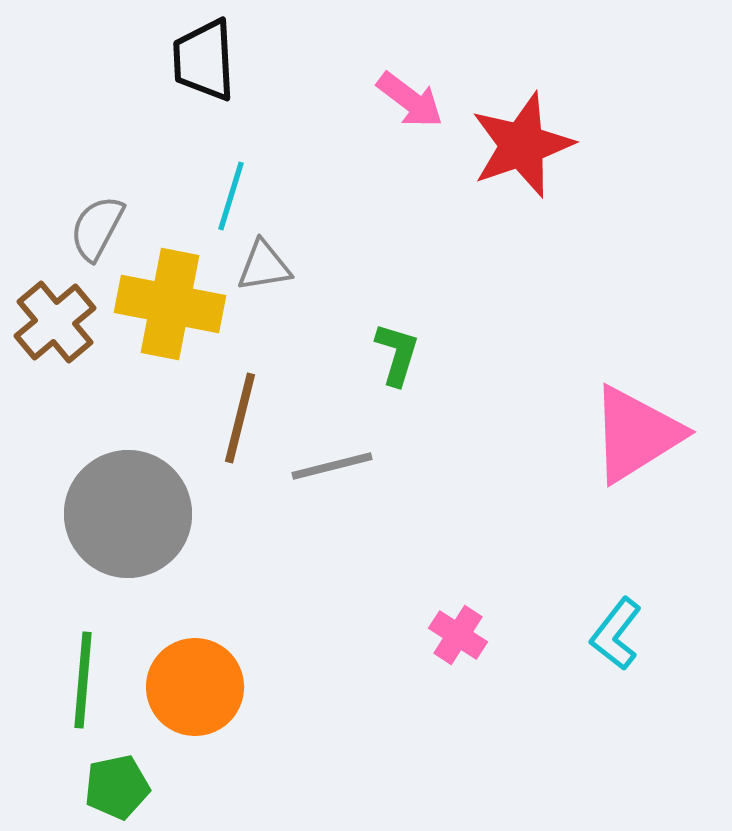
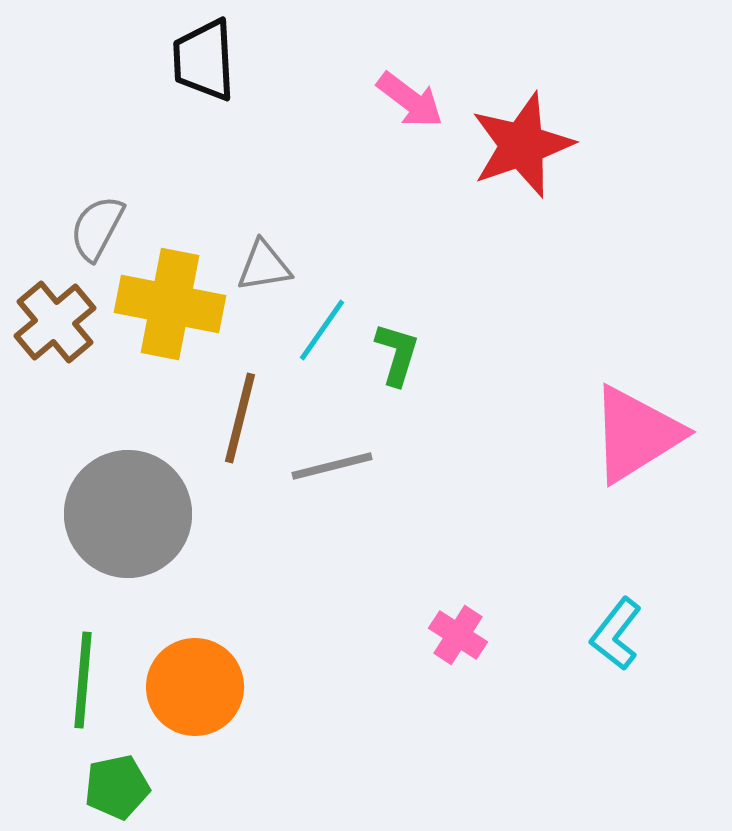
cyan line: moved 91 px right, 134 px down; rotated 18 degrees clockwise
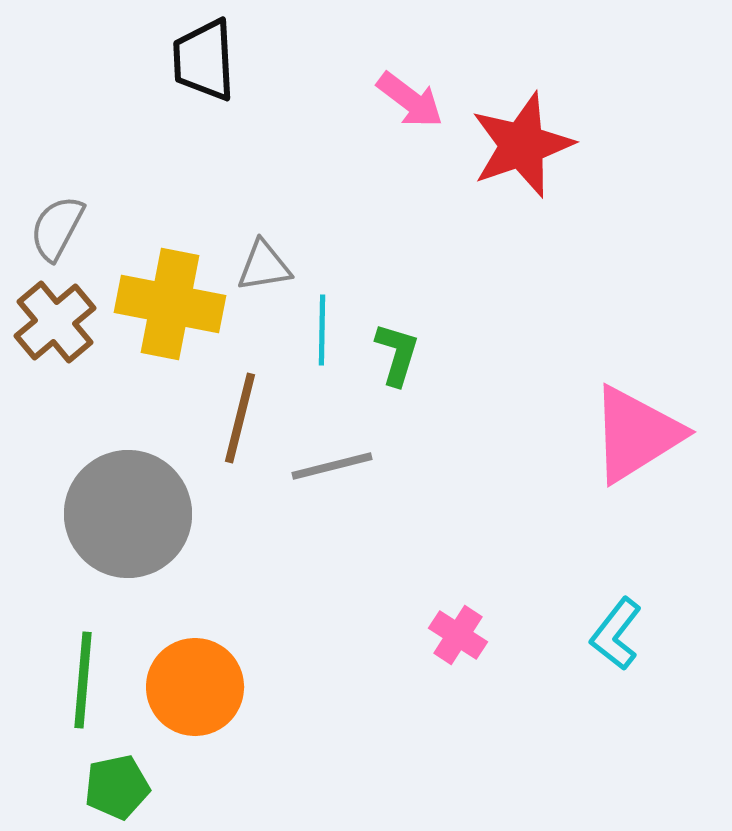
gray semicircle: moved 40 px left
cyan line: rotated 34 degrees counterclockwise
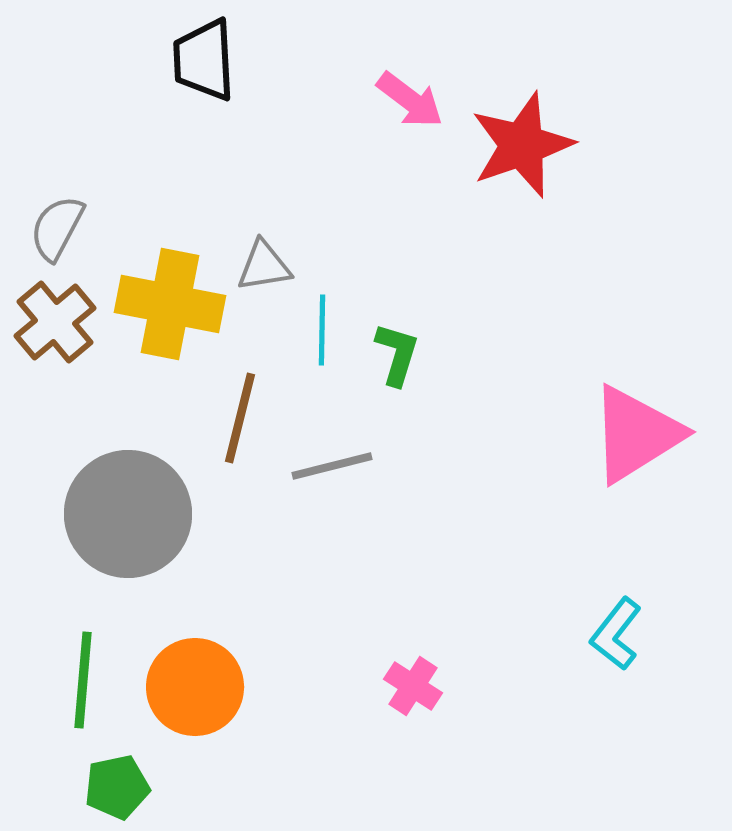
pink cross: moved 45 px left, 51 px down
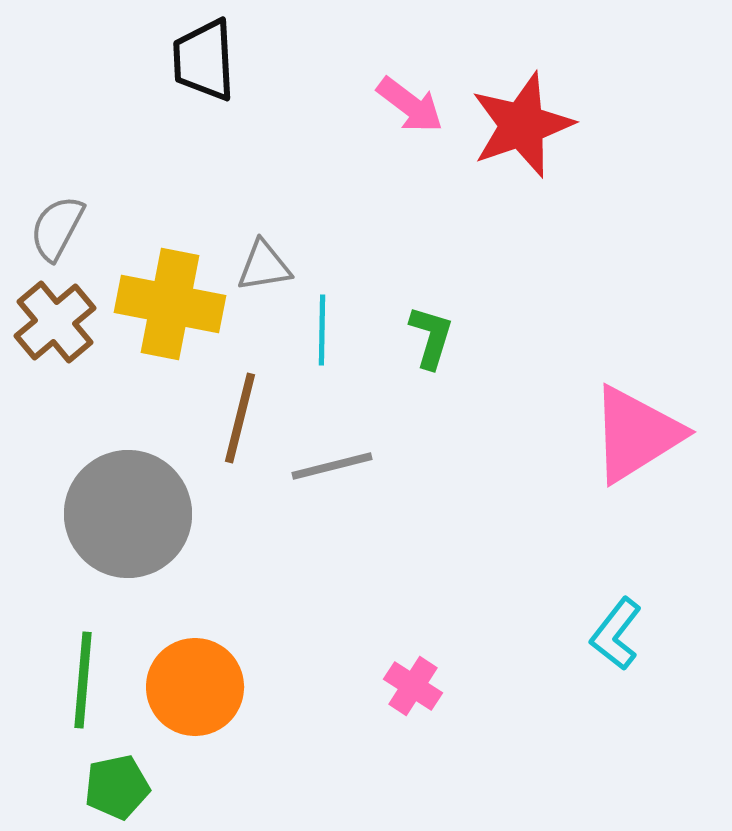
pink arrow: moved 5 px down
red star: moved 20 px up
green L-shape: moved 34 px right, 17 px up
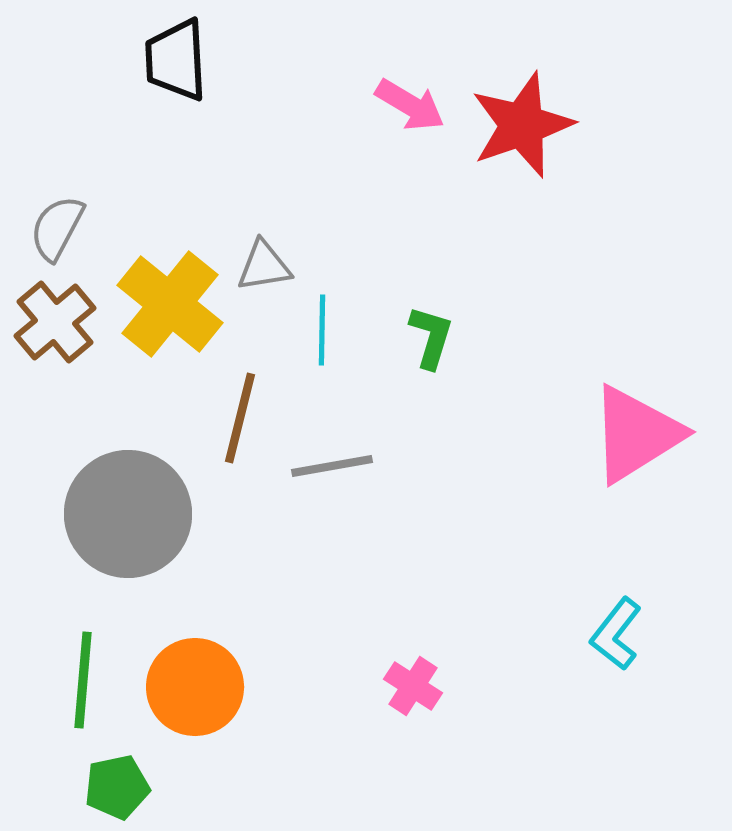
black trapezoid: moved 28 px left
pink arrow: rotated 6 degrees counterclockwise
yellow cross: rotated 28 degrees clockwise
gray line: rotated 4 degrees clockwise
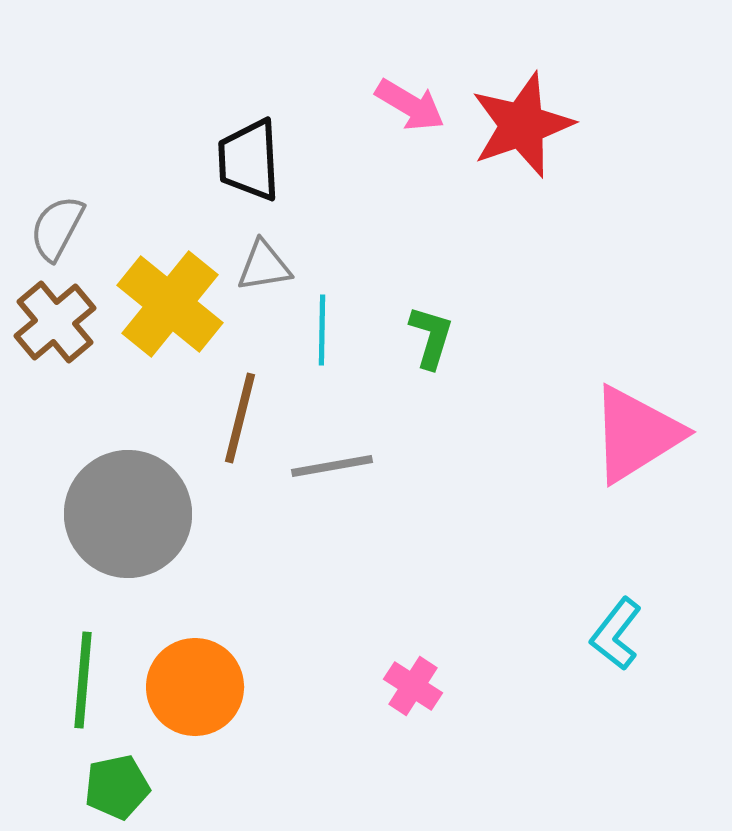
black trapezoid: moved 73 px right, 100 px down
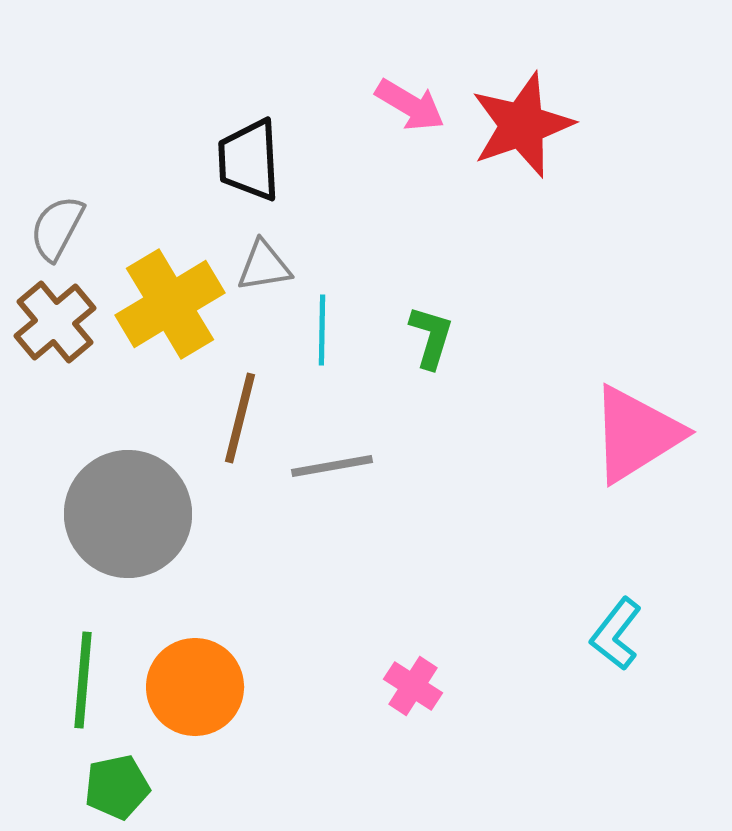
yellow cross: rotated 20 degrees clockwise
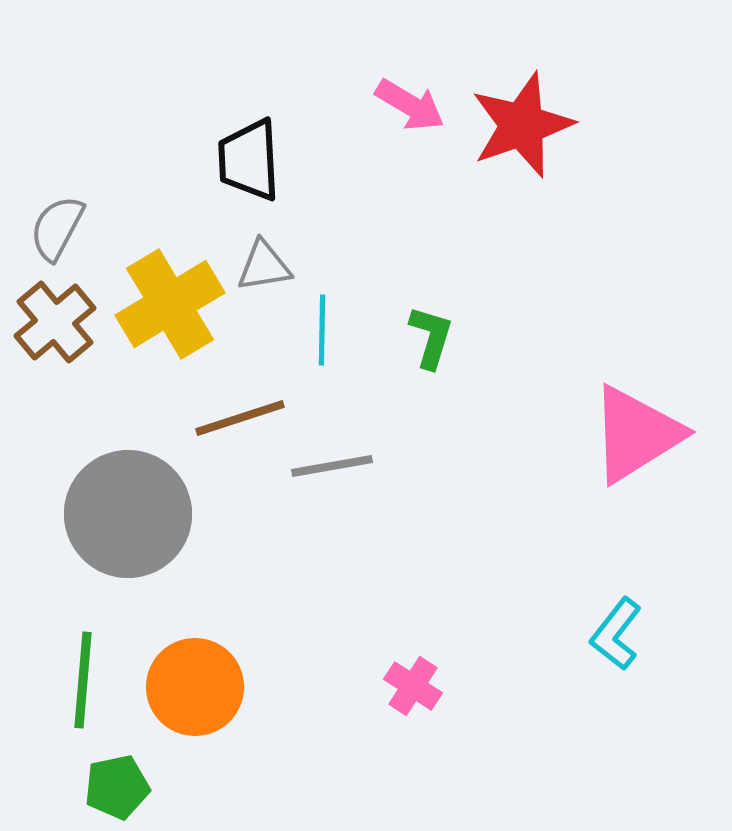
brown line: rotated 58 degrees clockwise
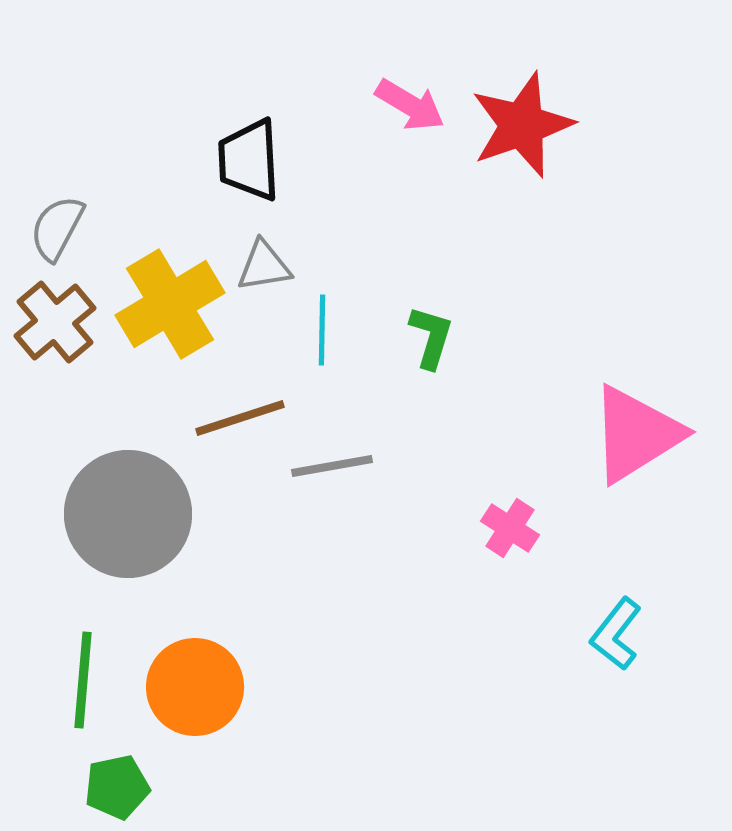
pink cross: moved 97 px right, 158 px up
